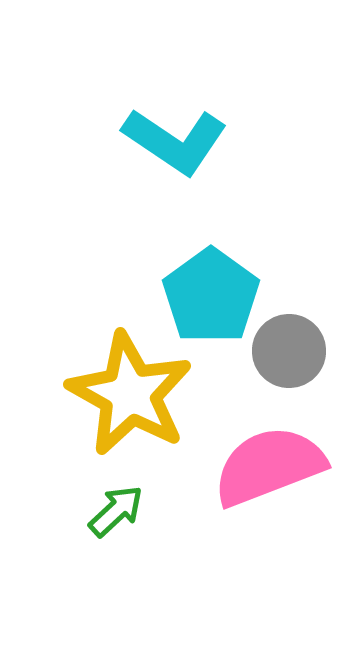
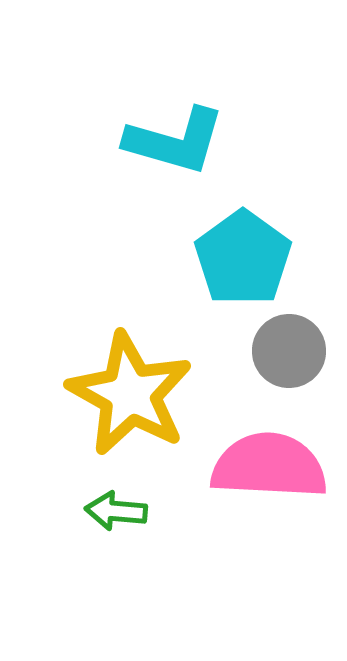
cyan L-shape: rotated 18 degrees counterclockwise
cyan pentagon: moved 32 px right, 38 px up
pink semicircle: rotated 24 degrees clockwise
green arrow: rotated 132 degrees counterclockwise
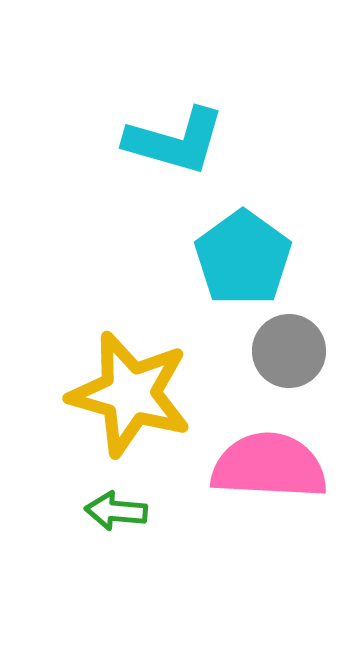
yellow star: rotated 13 degrees counterclockwise
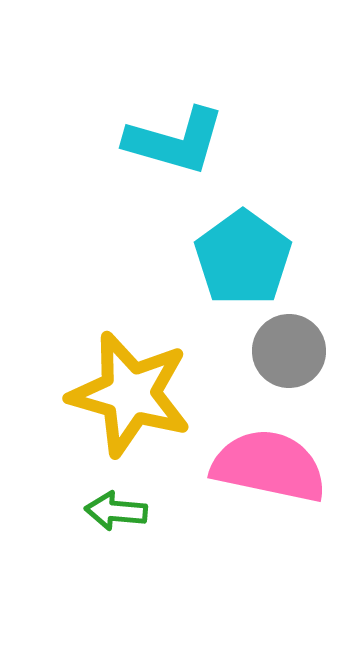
pink semicircle: rotated 9 degrees clockwise
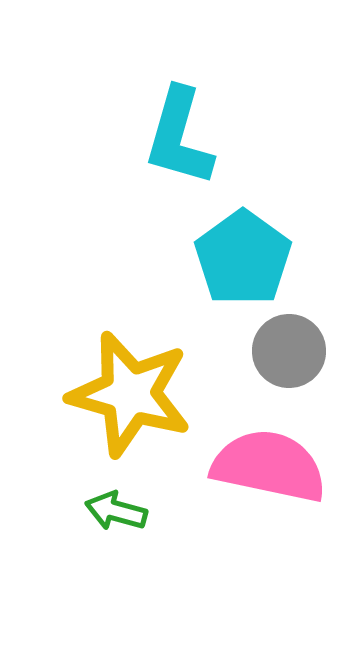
cyan L-shape: moved 4 px right, 4 px up; rotated 90 degrees clockwise
green arrow: rotated 10 degrees clockwise
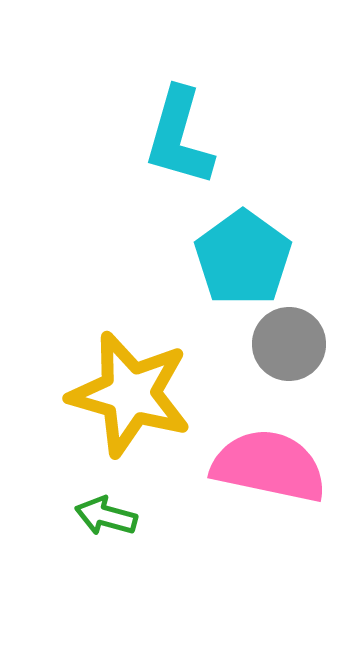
gray circle: moved 7 px up
green arrow: moved 10 px left, 5 px down
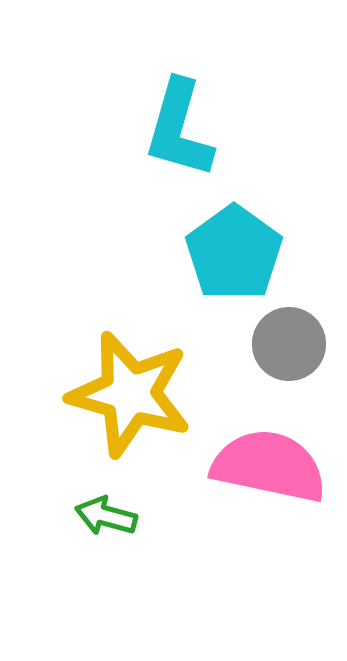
cyan L-shape: moved 8 px up
cyan pentagon: moved 9 px left, 5 px up
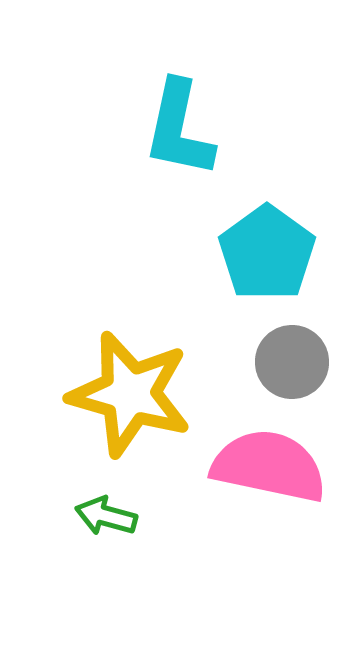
cyan L-shape: rotated 4 degrees counterclockwise
cyan pentagon: moved 33 px right
gray circle: moved 3 px right, 18 px down
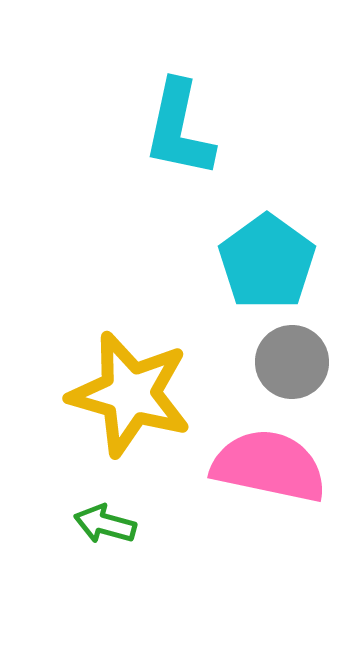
cyan pentagon: moved 9 px down
green arrow: moved 1 px left, 8 px down
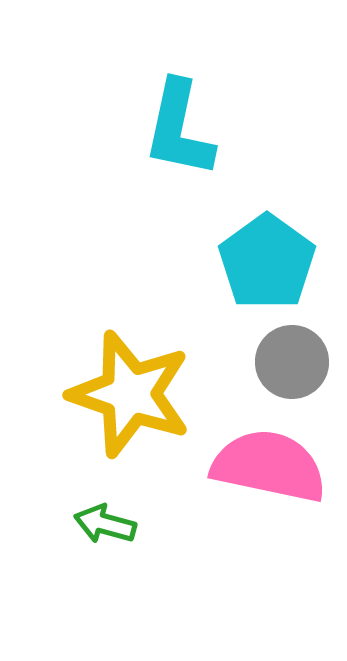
yellow star: rotated 3 degrees clockwise
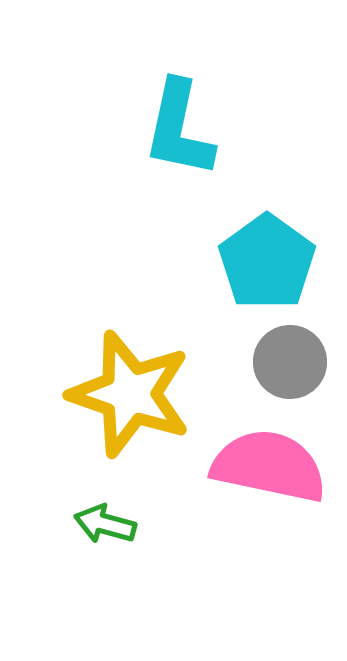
gray circle: moved 2 px left
